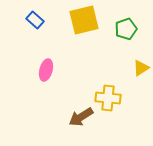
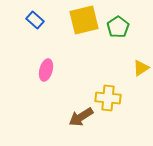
green pentagon: moved 8 px left, 2 px up; rotated 15 degrees counterclockwise
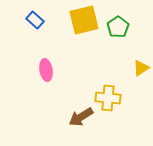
pink ellipse: rotated 25 degrees counterclockwise
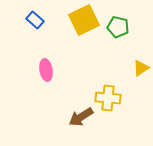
yellow square: rotated 12 degrees counterclockwise
green pentagon: rotated 25 degrees counterclockwise
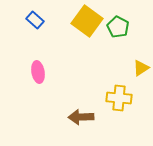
yellow square: moved 3 px right, 1 px down; rotated 28 degrees counterclockwise
green pentagon: rotated 15 degrees clockwise
pink ellipse: moved 8 px left, 2 px down
yellow cross: moved 11 px right
brown arrow: rotated 30 degrees clockwise
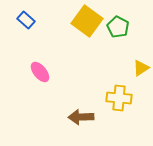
blue rectangle: moved 9 px left
pink ellipse: moved 2 px right; rotated 30 degrees counterclockwise
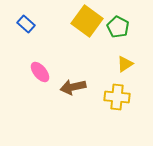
blue rectangle: moved 4 px down
yellow triangle: moved 16 px left, 4 px up
yellow cross: moved 2 px left, 1 px up
brown arrow: moved 8 px left, 30 px up; rotated 10 degrees counterclockwise
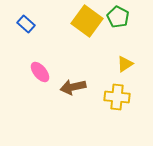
green pentagon: moved 10 px up
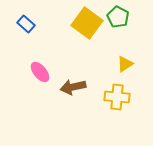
yellow square: moved 2 px down
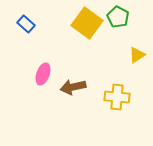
yellow triangle: moved 12 px right, 9 px up
pink ellipse: moved 3 px right, 2 px down; rotated 60 degrees clockwise
